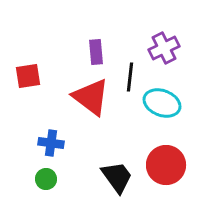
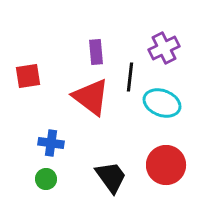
black trapezoid: moved 6 px left
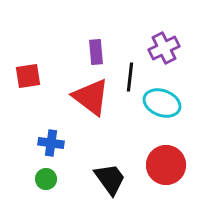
black trapezoid: moved 1 px left, 2 px down
